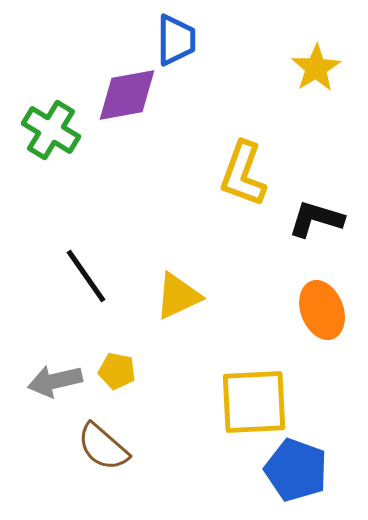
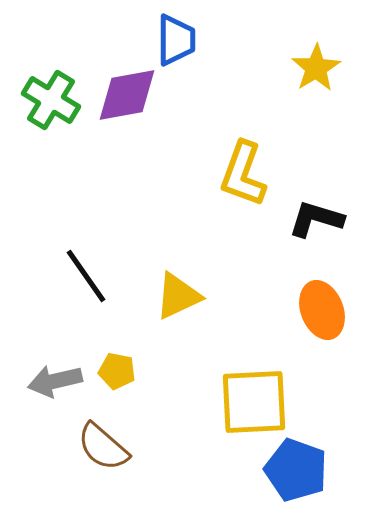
green cross: moved 30 px up
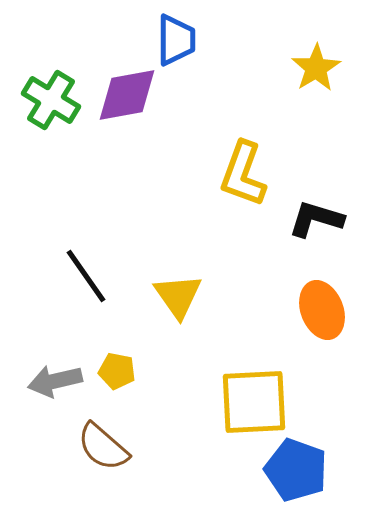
yellow triangle: rotated 40 degrees counterclockwise
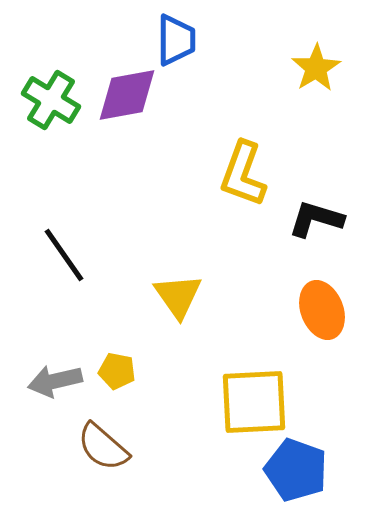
black line: moved 22 px left, 21 px up
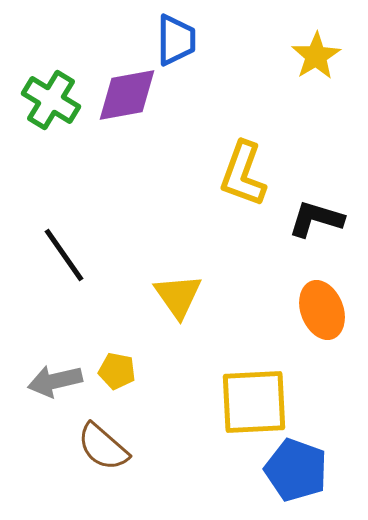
yellow star: moved 12 px up
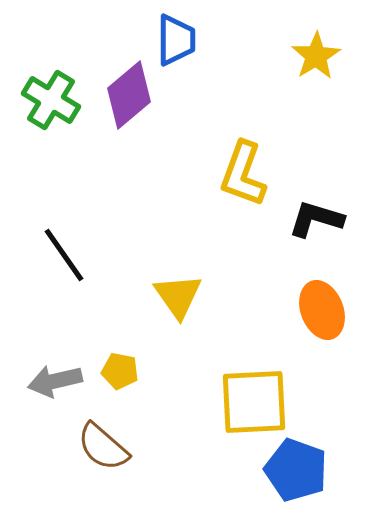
purple diamond: moved 2 px right; rotated 30 degrees counterclockwise
yellow pentagon: moved 3 px right
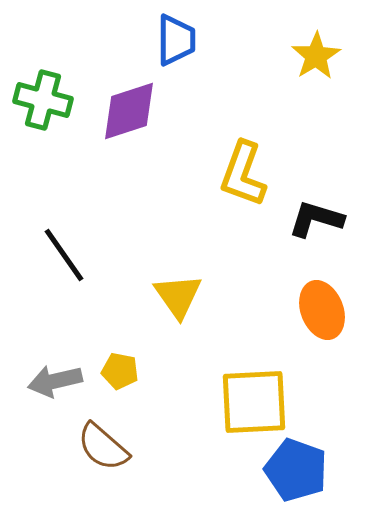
purple diamond: moved 16 px down; rotated 22 degrees clockwise
green cross: moved 8 px left; rotated 16 degrees counterclockwise
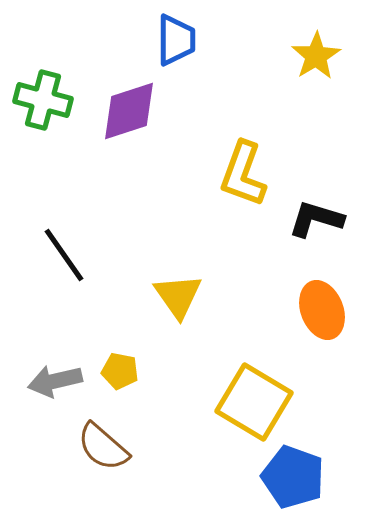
yellow square: rotated 34 degrees clockwise
blue pentagon: moved 3 px left, 7 px down
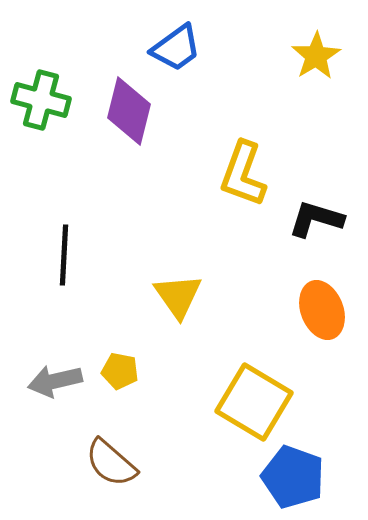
blue trapezoid: moved 8 px down; rotated 54 degrees clockwise
green cross: moved 2 px left
purple diamond: rotated 58 degrees counterclockwise
black line: rotated 38 degrees clockwise
brown semicircle: moved 8 px right, 16 px down
